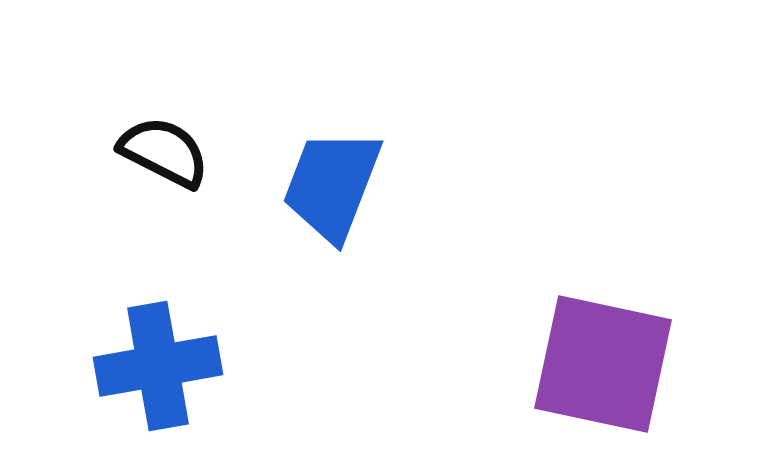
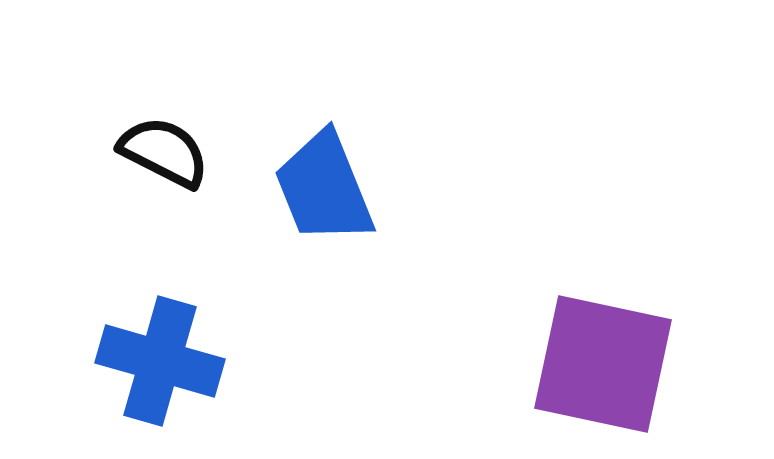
blue trapezoid: moved 8 px left, 3 px down; rotated 43 degrees counterclockwise
blue cross: moved 2 px right, 5 px up; rotated 26 degrees clockwise
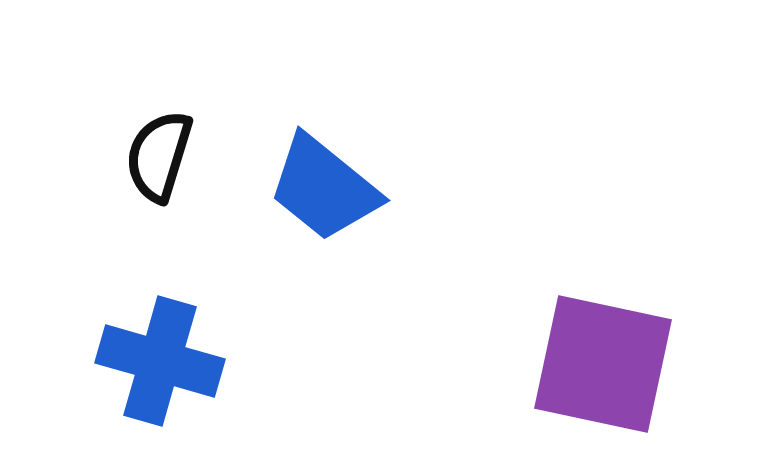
black semicircle: moved 5 px left, 4 px down; rotated 100 degrees counterclockwise
blue trapezoid: rotated 29 degrees counterclockwise
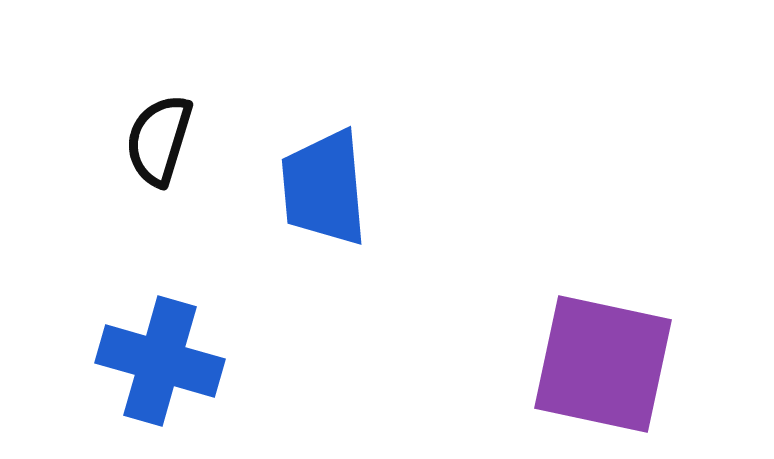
black semicircle: moved 16 px up
blue trapezoid: rotated 46 degrees clockwise
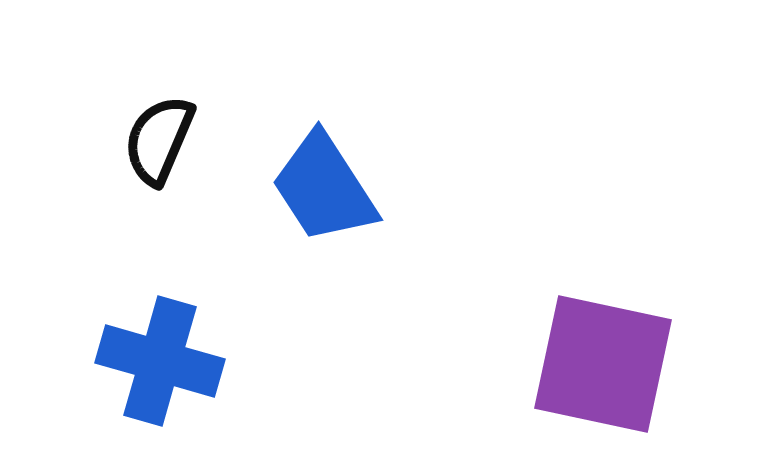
black semicircle: rotated 6 degrees clockwise
blue trapezoid: rotated 28 degrees counterclockwise
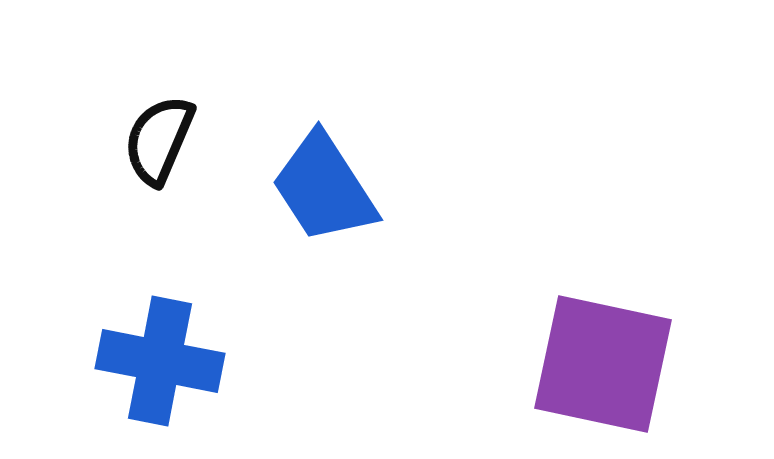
blue cross: rotated 5 degrees counterclockwise
